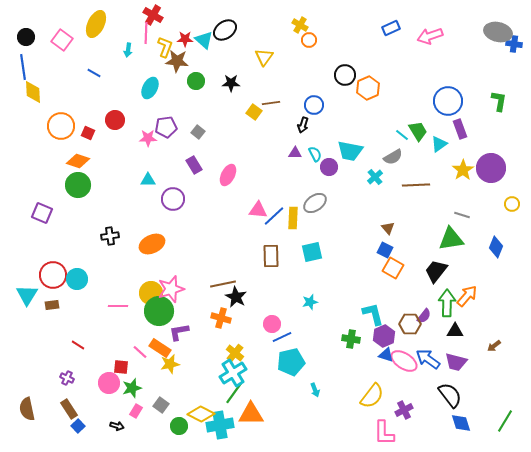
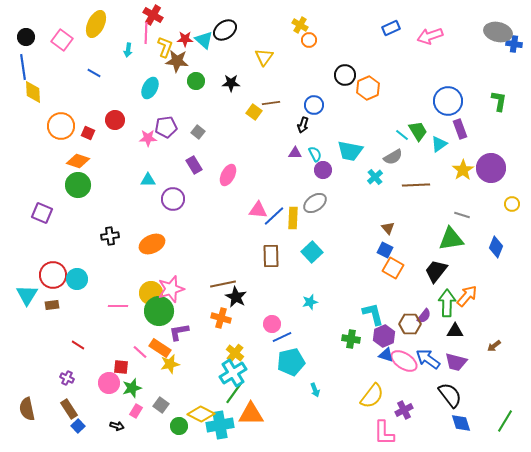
purple circle at (329, 167): moved 6 px left, 3 px down
cyan square at (312, 252): rotated 30 degrees counterclockwise
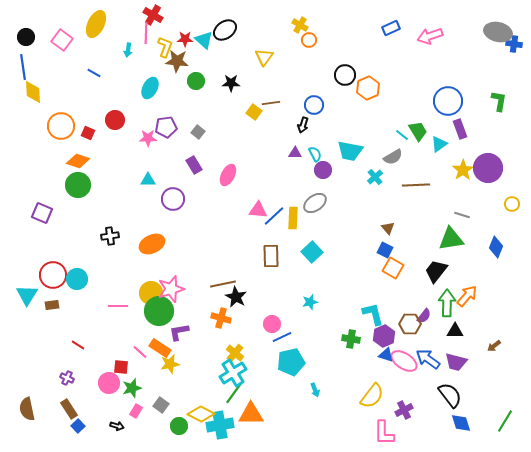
purple circle at (491, 168): moved 3 px left
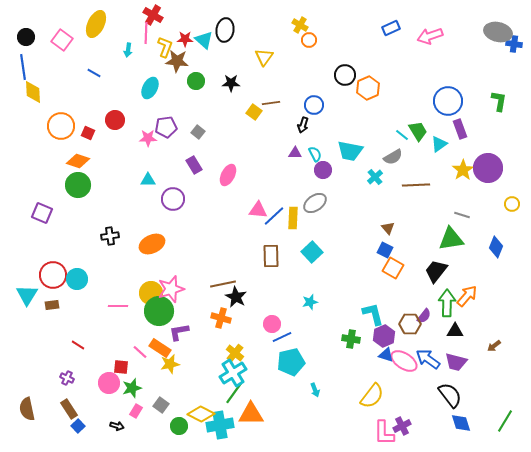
black ellipse at (225, 30): rotated 45 degrees counterclockwise
purple cross at (404, 410): moved 2 px left, 16 px down
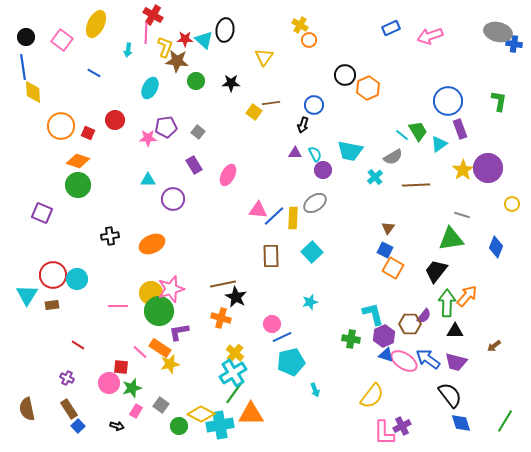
brown triangle at (388, 228): rotated 16 degrees clockwise
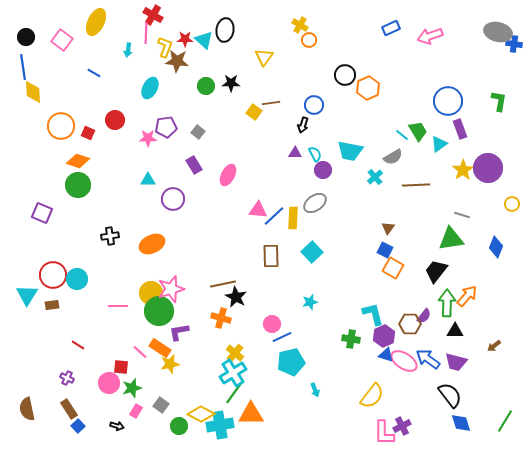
yellow ellipse at (96, 24): moved 2 px up
green circle at (196, 81): moved 10 px right, 5 px down
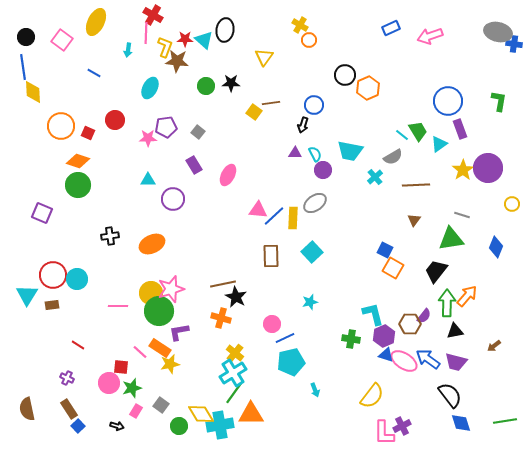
brown triangle at (388, 228): moved 26 px right, 8 px up
black triangle at (455, 331): rotated 12 degrees counterclockwise
blue line at (282, 337): moved 3 px right, 1 px down
yellow diamond at (201, 414): rotated 32 degrees clockwise
green line at (505, 421): rotated 50 degrees clockwise
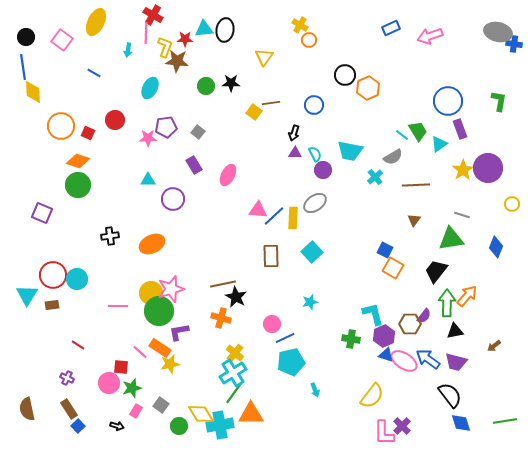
cyan triangle at (204, 40): moved 11 px up; rotated 48 degrees counterclockwise
black arrow at (303, 125): moved 9 px left, 8 px down
purple cross at (402, 426): rotated 18 degrees counterclockwise
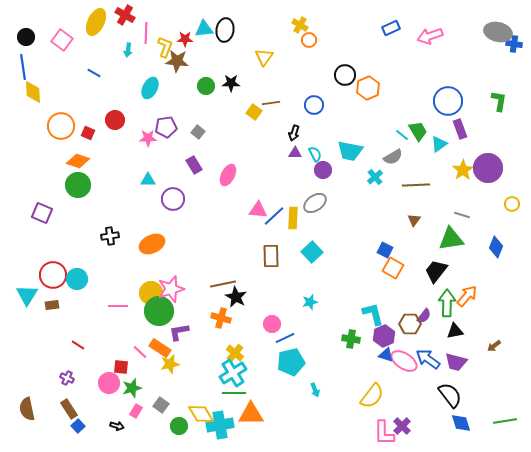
red cross at (153, 15): moved 28 px left
green line at (234, 393): rotated 55 degrees clockwise
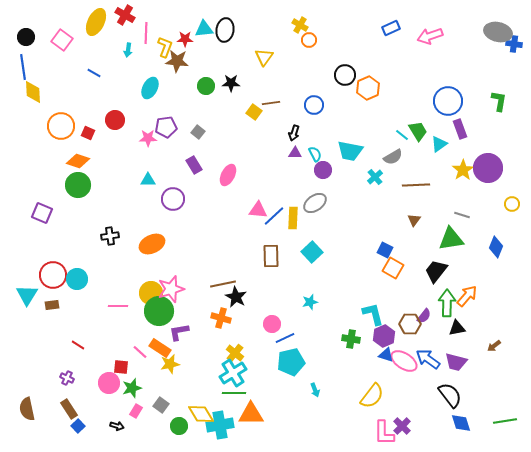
black triangle at (455, 331): moved 2 px right, 3 px up
